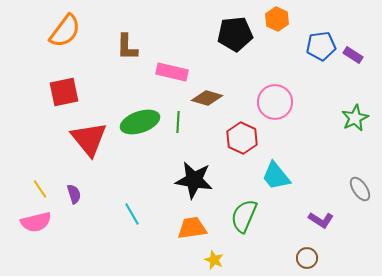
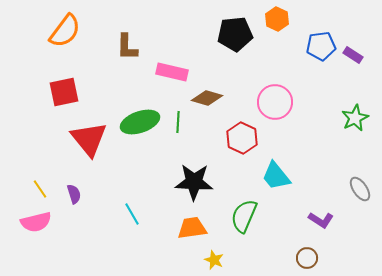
black star: moved 2 px down; rotated 6 degrees counterclockwise
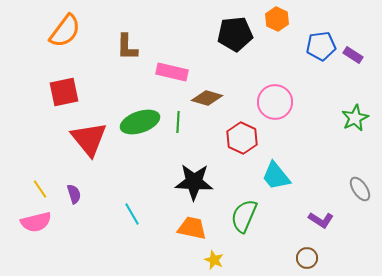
orange trapezoid: rotated 20 degrees clockwise
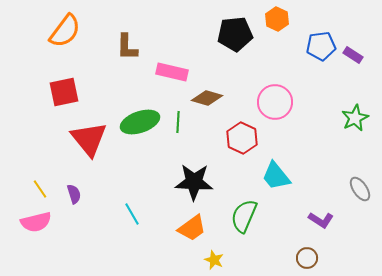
orange trapezoid: rotated 132 degrees clockwise
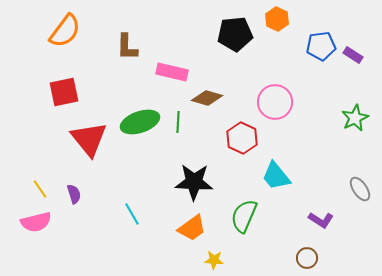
yellow star: rotated 18 degrees counterclockwise
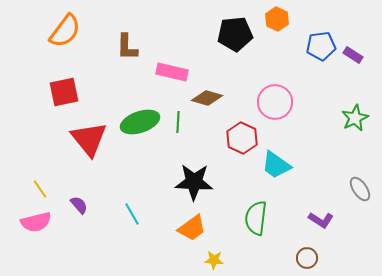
cyan trapezoid: moved 11 px up; rotated 16 degrees counterclockwise
purple semicircle: moved 5 px right, 11 px down; rotated 24 degrees counterclockwise
green semicircle: moved 12 px right, 2 px down; rotated 16 degrees counterclockwise
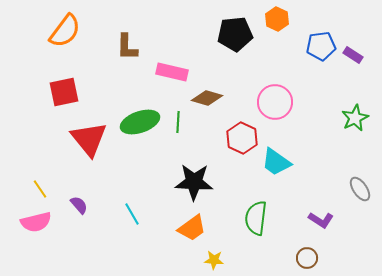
cyan trapezoid: moved 3 px up
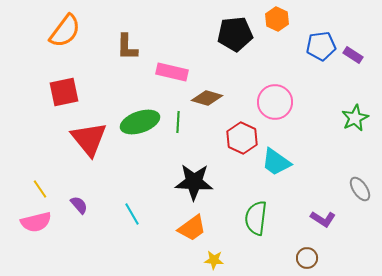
purple L-shape: moved 2 px right, 1 px up
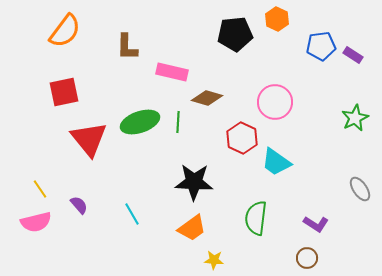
purple L-shape: moved 7 px left, 5 px down
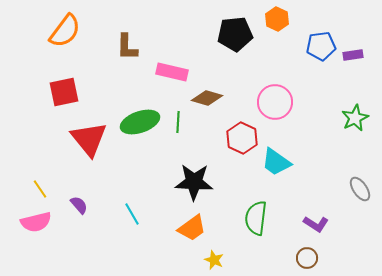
purple rectangle: rotated 42 degrees counterclockwise
yellow star: rotated 18 degrees clockwise
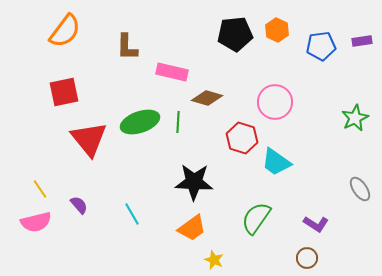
orange hexagon: moved 11 px down
purple rectangle: moved 9 px right, 14 px up
red hexagon: rotated 8 degrees counterclockwise
green semicircle: rotated 28 degrees clockwise
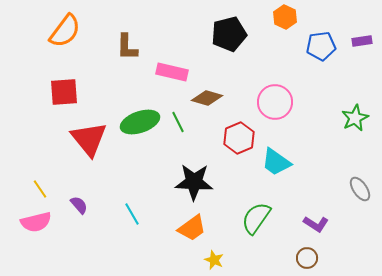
orange hexagon: moved 8 px right, 13 px up
black pentagon: moved 6 px left; rotated 8 degrees counterclockwise
red square: rotated 8 degrees clockwise
green line: rotated 30 degrees counterclockwise
red hexagon: moved 3 px left; rotated 20 degrees clockwise
